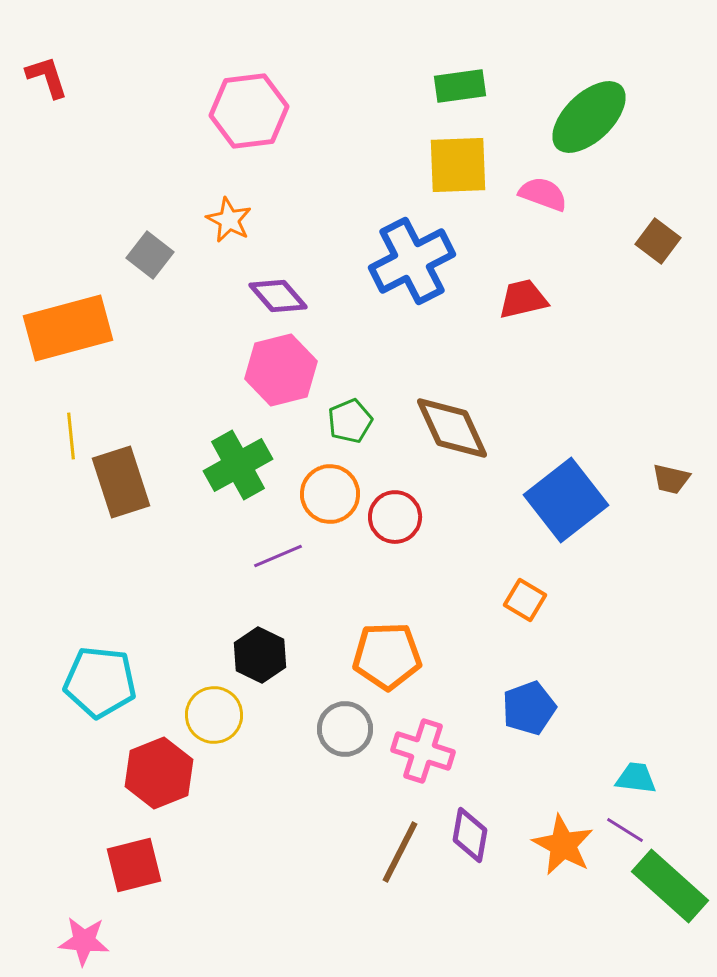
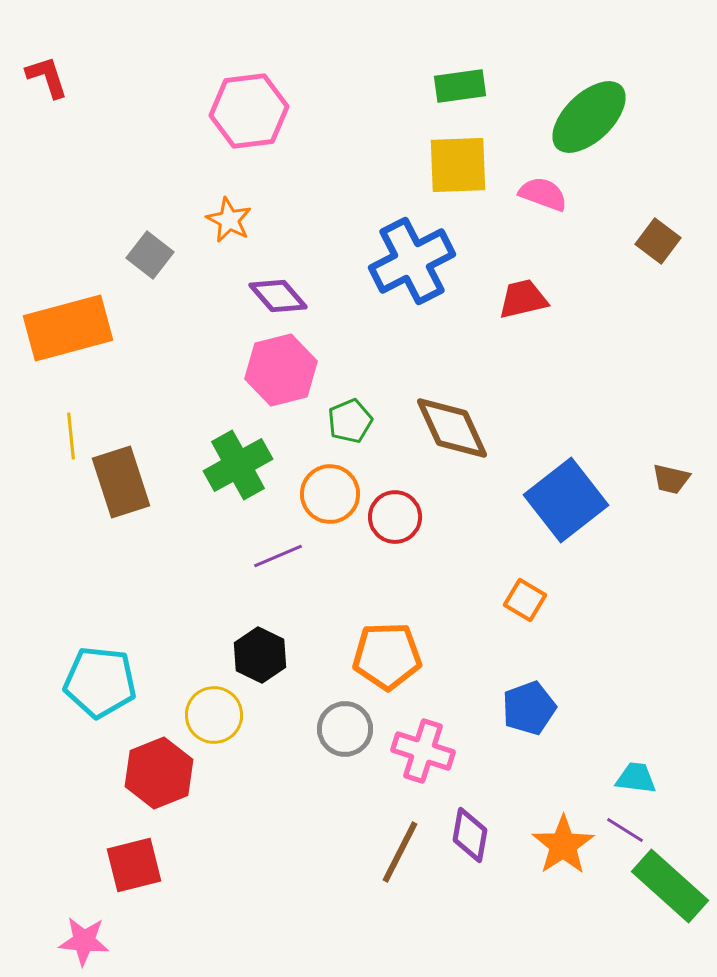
orange star at (563, 845): rotated 10 degrees clockwise
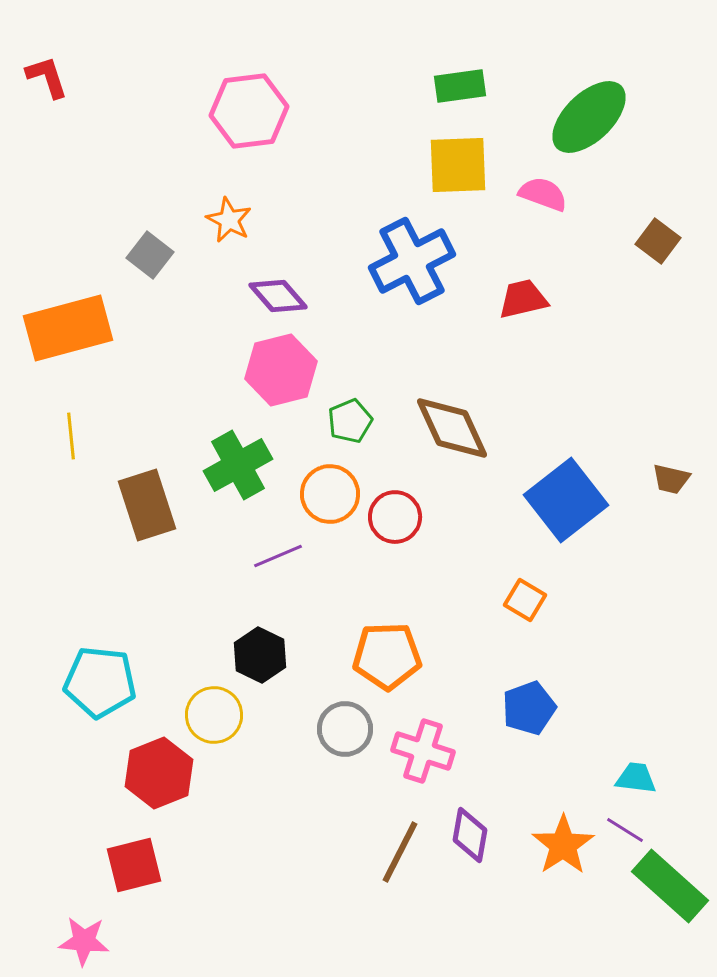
brown rectangle at (121, 482): moved 26 px right, 23 px down
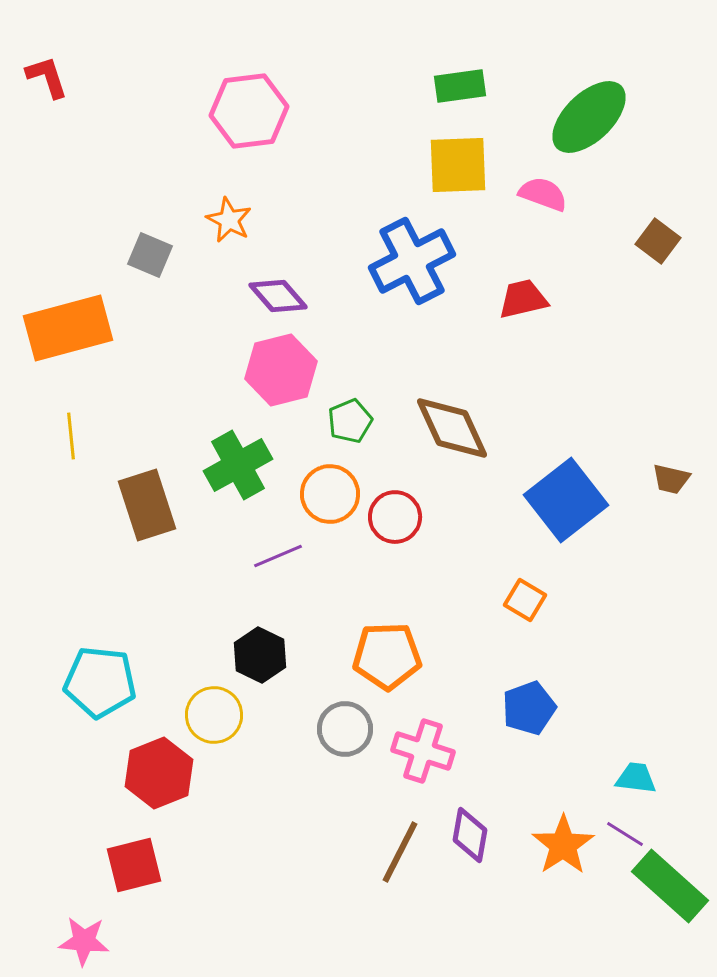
gray square at (150, 255): rotated 15 degrees counterclockwise
purple line at (625, 830): moved 4 px down
